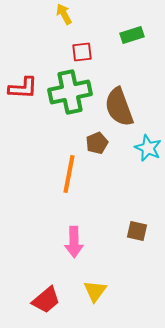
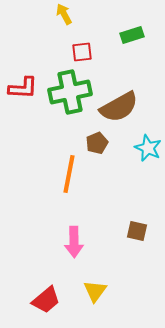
brown semicircle: rotated 99 degrees counterclockwise
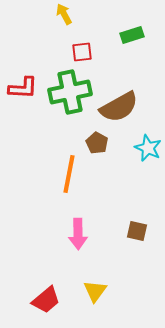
brown pentagon: rotated 20 degrees counterclockwise
pink arrow: moved 4 px right, 8 px up
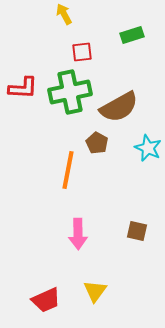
orange line: moved 1 px left, 4 px up
red trapezoid: rotated 16 degrees clockwise
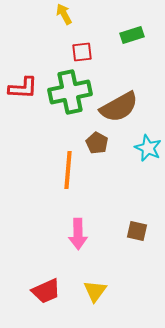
orange line: rotated 6 degrees counterclockwise
red trapezoid: moved 9 px up
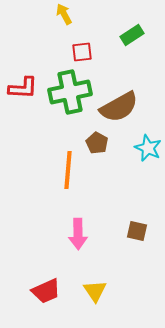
green rectangle: rotated 15 degrees counterclockwise
yellow triangle: rotated 10 degrees counterclockwise
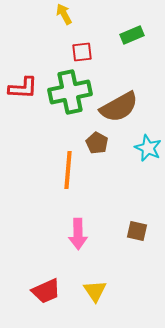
green rectangle: rotated 10 degrees clockwise
